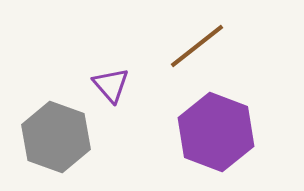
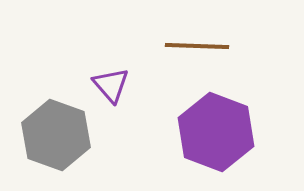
brown line: rotated 40 degrees clockwise
gray hexagon: moved 2 px up
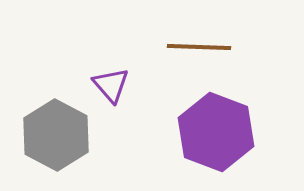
brown line: moved 2 px right, 1 px down
gray hexagon: rotated 8 degrees clockwise
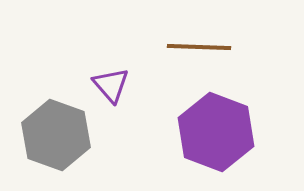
gray hexagon: rotated 8 degrees counterclockwise
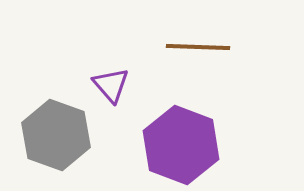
brown line: moved 1 px left
purple hexagon: moved 35 px left, 13 px down
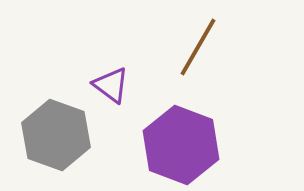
brown line: rotated 62 degrees counterclockwise
purple triangle: rotated 12 degrees counterclockwise
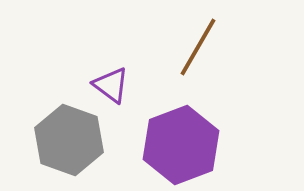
gray hexagon: moved 13 px right, 5 px down
purple hexagon: rotated 18 degrees clockwise
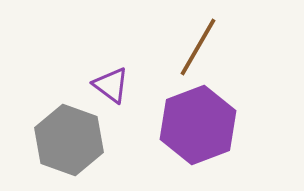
purple hexagon: moved 17 px right, 20 px up
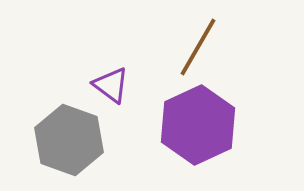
purple hexagon: rotated 4 degrees counterclockwise
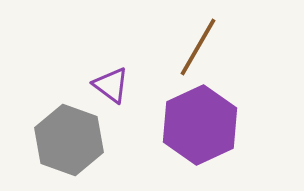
purple hexagon: moved 2 px right
